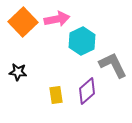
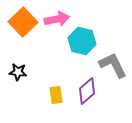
cyan hexagon: rotated 20 degrees counterclockwise
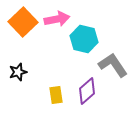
cyan hexagon: moved 2 px right, 2 px up
gray L-shape: rotated 8 degrees counterclockwise
black star: rotated 24 degrees counterclockwise
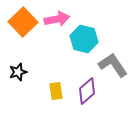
yellow rectangle: moved 4 px up
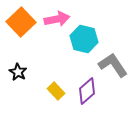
orange square: moved 2 px left
black star: rotated 24 degrees counterclockwise
yellow rectangle: rotated 36 degrees counterclockwise
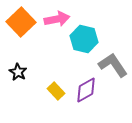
purple diamond: moved 1 px left, 1 px up; rotated 12 degrees clockwise
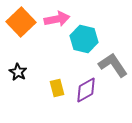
yellow rectangle: moved 1 px right, 3 px up; rotated 30 degrees clockwise
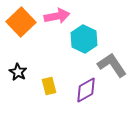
pink arrow: moved 3 px up
cyan hexagon: rotated 12 degrees clockwise
gray L-shape: moved 1 px left
yellow rectangle: moved 8 px left, 2 px up
